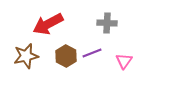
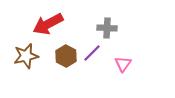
gray cross: moved 5 px down
purple line: rotated 24 degrees counterclockwise
pink triangle: moved 1 px left, 3 px down
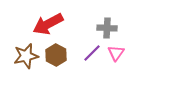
brown hexagon: moved 10 px left, 1 px up
pink triangle: moved 7 px left, 11 px up
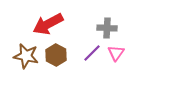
brown star: rotated 25 degrees clockwise
